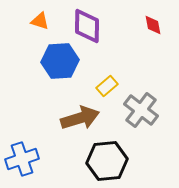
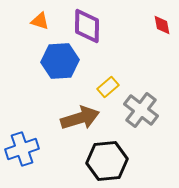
red diamond: moved 9 px right
yellow rectangle: moved 1 px right, 1 px down
blue cross: moved 10 px up
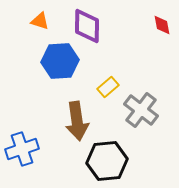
brown arrow: moved 3 px left, 3 px down; rotated 99 degrees clockwise
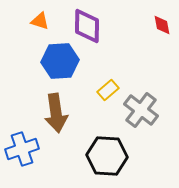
yellow rectangle: moved 3 px down
brown arrow: moved 21 px left, 8 px up
black hexagon: moved 5 px up; rotated 9 degrees clockwise
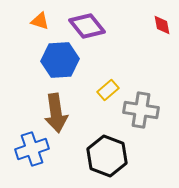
purple diamond: rotated 39 degrees counterclockwise
blue hexagon: moved 1 px up
gray cross: rotated 28 degrees counterclockwise
blue cross: moved 10 px right
black hexagon: rotated 18 degrees clockwise
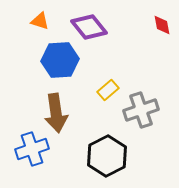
purple diamond: moved 2 px right, 1 px down
gray cross: rotated 28 degrees counterclockwise
black hexagon: rotated 12 degrees clockwise
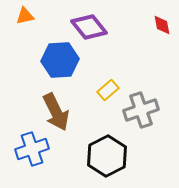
orange triangle: moved 15 px left, 5 px up; rotated 30 degrees counterclockwise
brown arrow: moved 1 px up; rotated 18 degrees counterclockwise
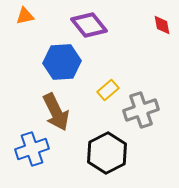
purple diamond: moved 2 px up
blue hexagon: moved 2 px right, 2 px down
black hexagon: moved 3 px up
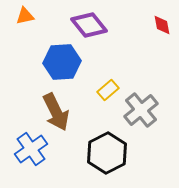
gray cross: rotated 20 degrees counterclockwise
blue cross: moved 1 px left; rotated 16 degrees counterclockwise
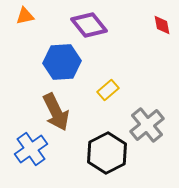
gray cross: moved 6 px right, 15 px down
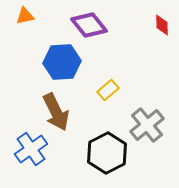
red diamond: rotated 10 degrees clockwise
